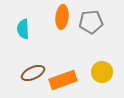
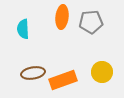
brown ellipse: rotated 15 degrees clockwise
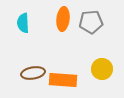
orange ellipse: moved 1 px right, 2 px down
cyan semicircle: moved 6 px up
yellow circle: moved 3 px up
orange rectangle: rotated 24 degrees clockwise
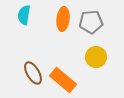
cyan semicircle: moved 1 px right, 8 px up; rotated 12 degrees clockwise
yellow circle: moved 6 px left, 12 px up
brown ellipse: rotated 70 degrees clockwise
orange rectangle: rotated 36 degrees clockwise
